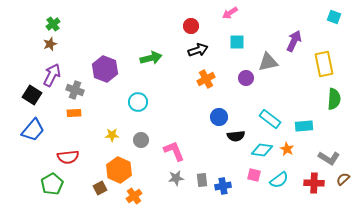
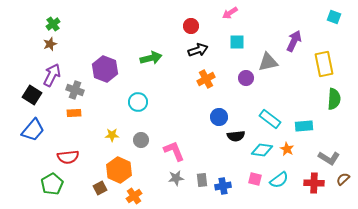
pink square at (254, 175): moved 1 px right, 4 px down
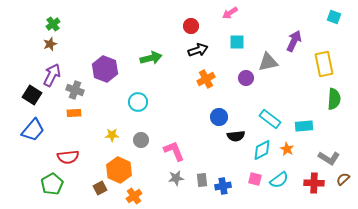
cyan diamond at (262, 150): rotated 35 degrees counterclockwise
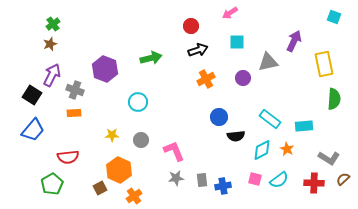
purple circle at (246, 78): moved 3 px left
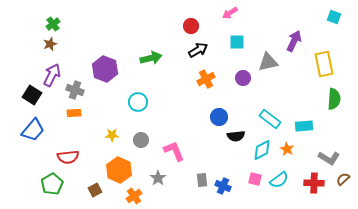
black arrow at (198, 50): rotated 12 degrees counterclockwise
gray star at (176, 178): moved 18 px left; rotated 28 degrees counterclockwise
blue cross at (223, 186): rotated 35 degrees clockwise
brown square at (100, 188): moved 5 px left, 2 px down
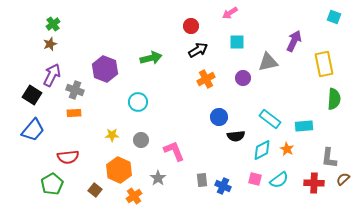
gray L-shape at (329, 158): rotated 65 degrees clockwise
brown square at (95, 190): rotated 24 degrees counterclockwise
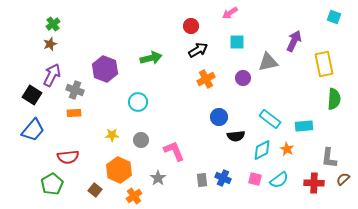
blue cross at (223, 186): moved 8 px up
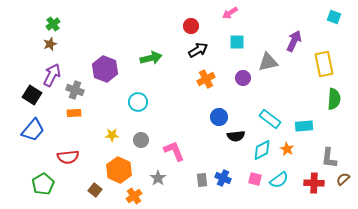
green pentagon at (52, 184): moved 9 px left
